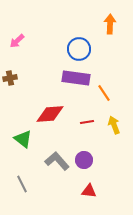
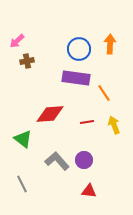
orange arrow: moved 20 px down
brown cross: moved 17 px right, 17 px up
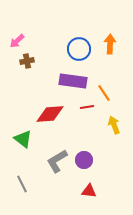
purple rectangle: moved 3 px left, 3 px down
red line: moved 15 px up
gray L-shape: rotated 80 degrees counterclockwise
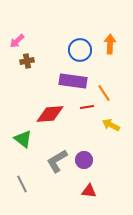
blue circle: moved 1 px right, 1 px down
yellow arrow: moved 3 px left; rotated 42 degrees counterclockwise
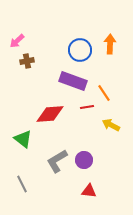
purple rectangle: rotated 12 degrees clockwise
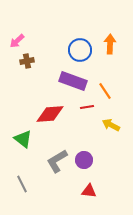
orange line: moved 1 px right, 2 px up
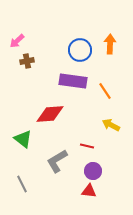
purple rectangle: rotated 12 degrees counterclockwise
red line: moved 39 px down; rotated 24 degrees clockwise
purple circle: moved 9 px right, 11 px down
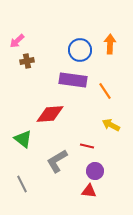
purple rectangle: moved 1 px up
purple circle: moved 2 px right
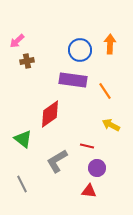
red diamond: rotated 32 degrees counterclockwise
purple circle: moved 2 px right, 3 px up
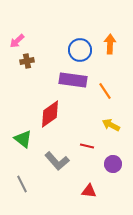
gray L-shape: rotated 100 degrees counterclockwise
purple circle: moved 16 px right, 4 px up
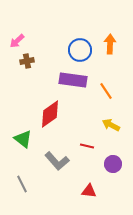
orange line: moved 1 px right
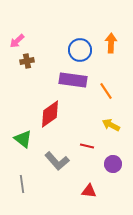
orange arrow: moved 1 px right, 1 px up
gray line: rotated 18 degrees clockwise
